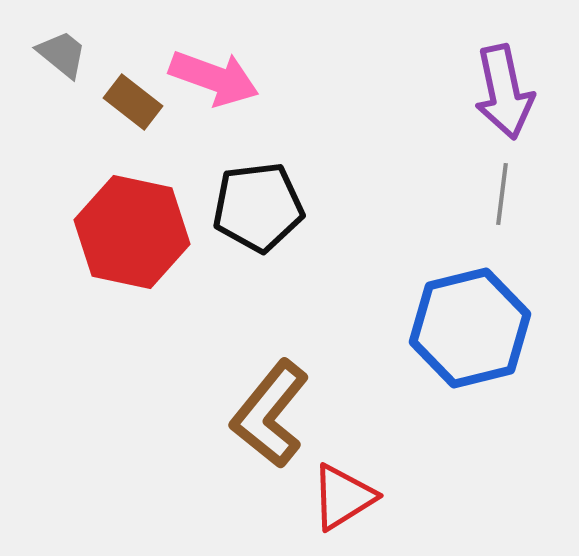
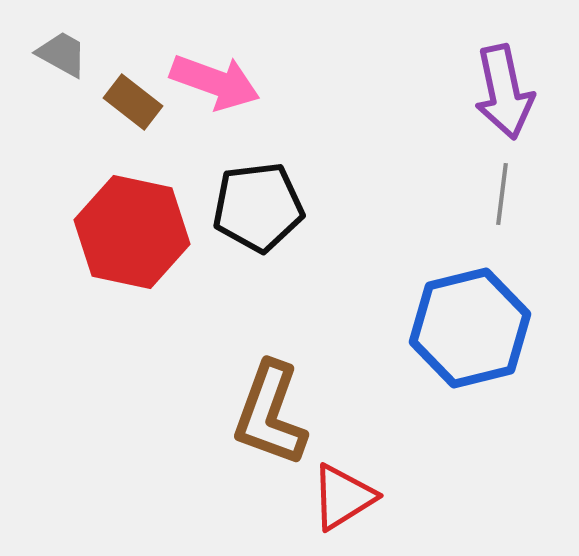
gray trapezoid: rotated 10 degrees counterclockwise
pink arrow: moved 1 px right, 4 px down
brown L-shape: rotated 19 degrees counterclockwise
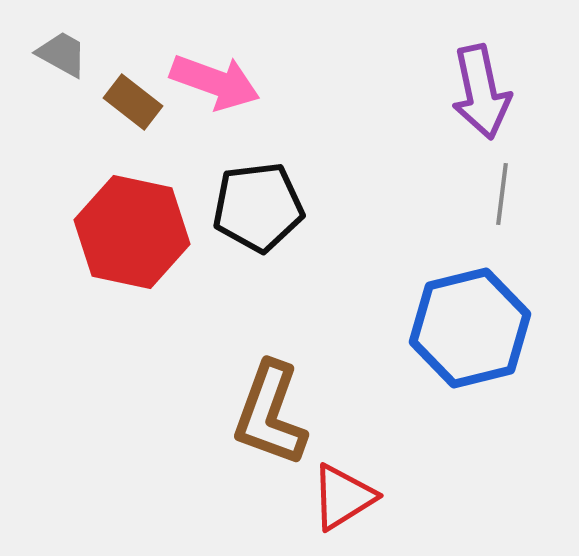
purple arrow: moved 23 px left
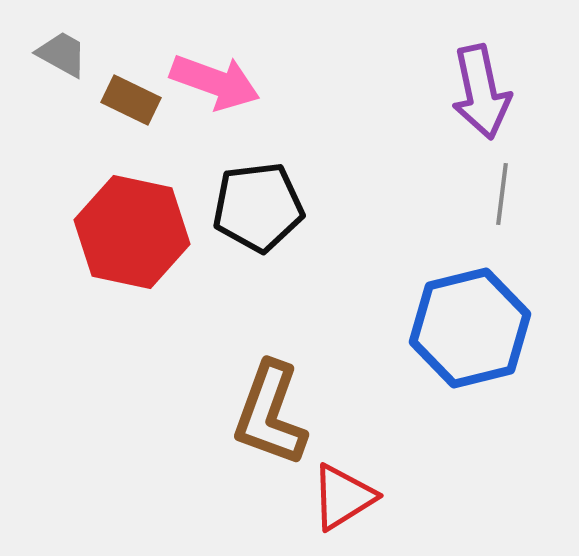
brown rectangle: moved 2 px left, 2 px up; rotated 12 degrees counterclockwise
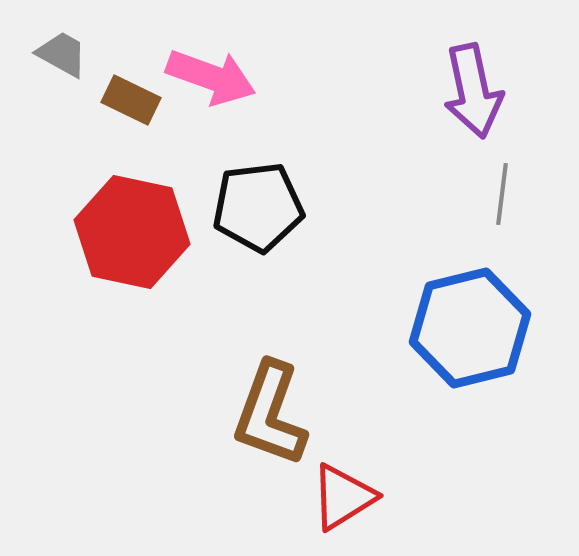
pink arrow: moved 4 px left, 5 px up
purple arrow: moved 8 px left, 1 px up
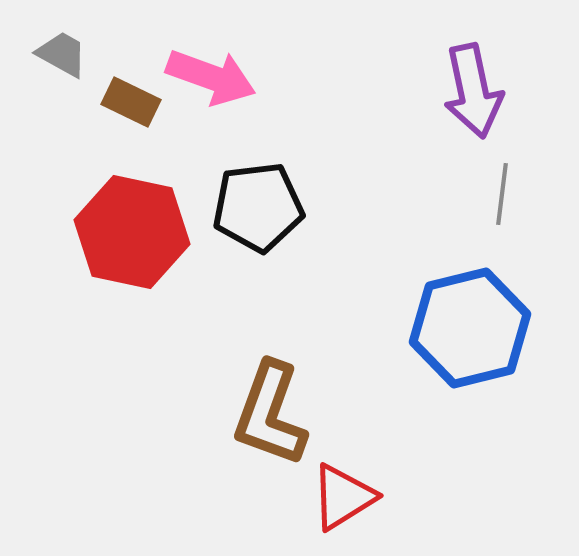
brown rectangle: moved 2 px down
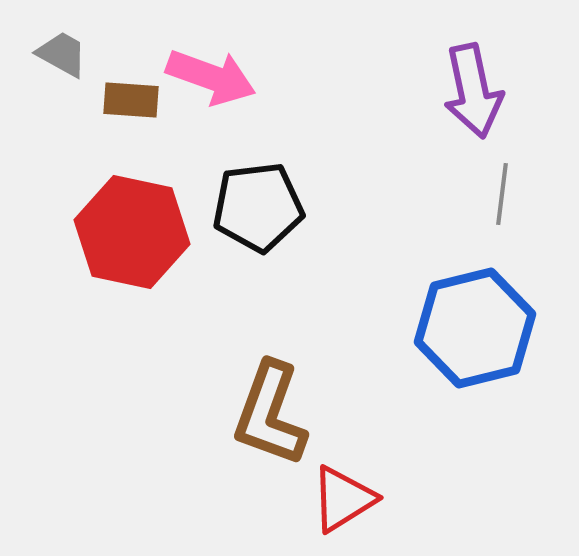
brown rectangle: moved 2 px up; rotated 22 degrees counterclockwise
blue hexagon: moved 5 px right
red triangle: moved 2 px down
